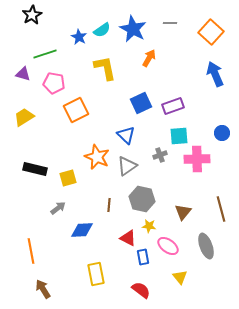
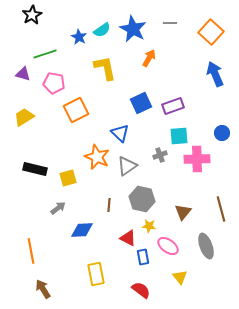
blue triangle at (126, 135): moved 6 px left, 2 px up
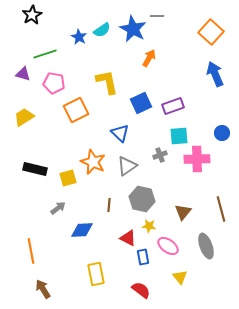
gray line at (170, 23): moved 13 px left, 7 px up
yellow L-shape at (105, 68): moved 2 px right, 14 px down
orange star at (97, 157): moved 4 px left, 5 px down
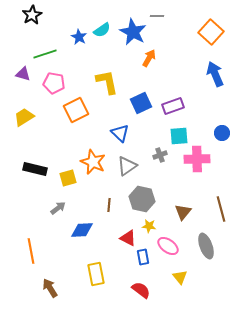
blue star at (133, 29): moved 3 px down
brown arrow at (43, 289): moved 7 px right, 1 px up
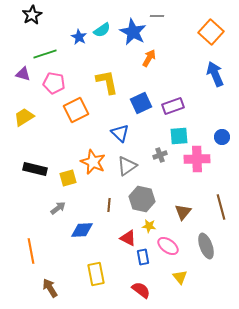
blue circle at (222, 133): moved 4 px down
brown line at (221, 209): moved 2 px up
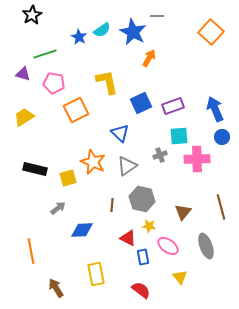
blue arrow at (215, 74): moved 35 px down
brown line at (109, 205): moved 3 px right
brown arrow at (50, 288): moved 6 px right
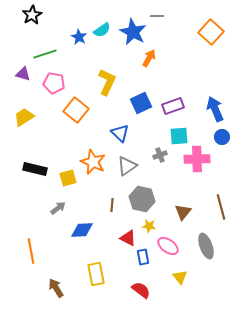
yellow L-shape at (107, 82): rotated 36 degrees clockwise
orange square at (76, 110): rotated 25 degrees counterclockwise
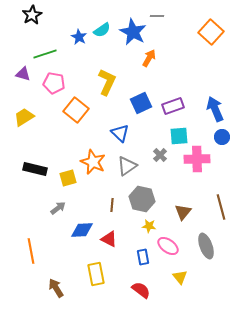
gray cross at (160, 155): rotated 24 degrees counterclockwise
red triangle at (128, 238): moved 19 px left, 1 px down
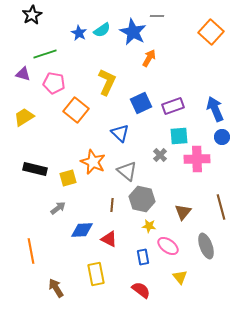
blue star at (79, 37): moved 4 px up
gray triangle at (127, 166): moved 5 px down; rotated 45 degrees counterclockwise
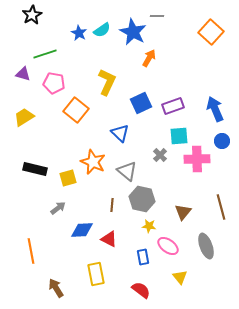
blue circle at (222, 137): moved 4 px down
